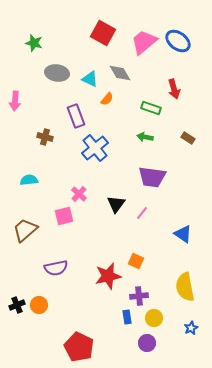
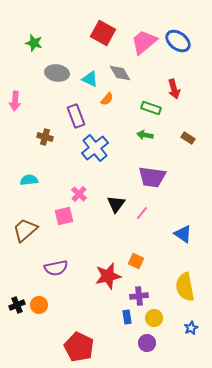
green arrow: moved 2 px up
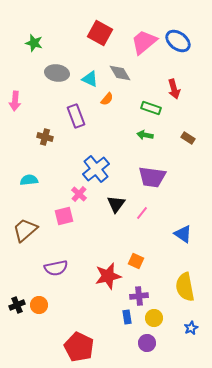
red square: moved 3 px left
blue cross: moved 1 px right, 21 px down
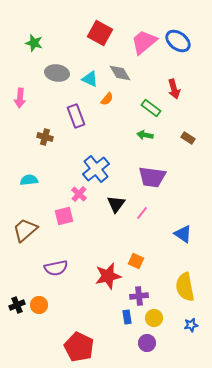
pink arrow: moved 5 px right, 3 px up
green rectangle: rotated 18 degrees clockwise
blue star: moved 3 px up; rotated 16 degrees clockwise
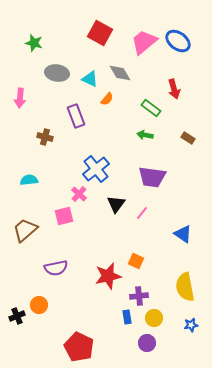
black cross: moved 11 px down
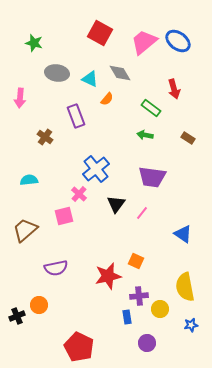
brown cross: rotated 21 degrees clockwise
yellow circle: moved 6 px right, 9 px up
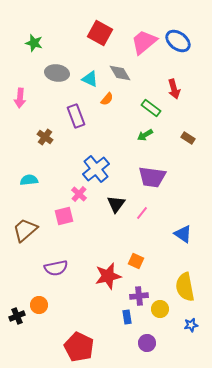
green arrow: rotated 42 degrees counterclockwise
